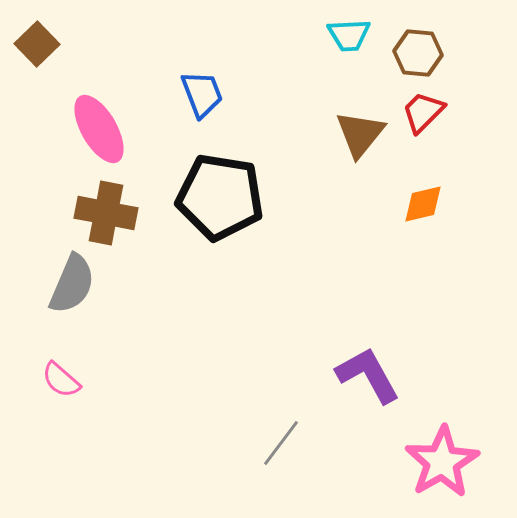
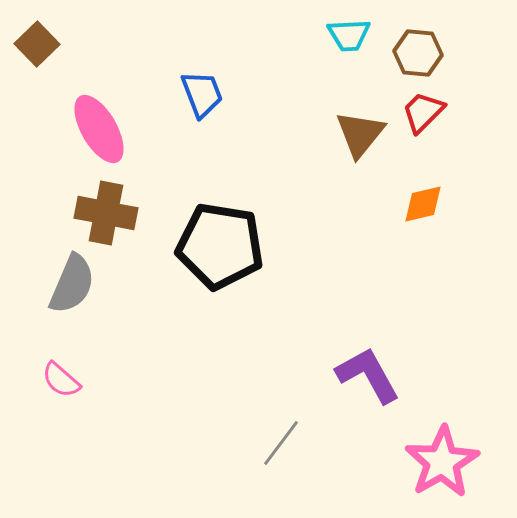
black pentagon: moved 49 px down
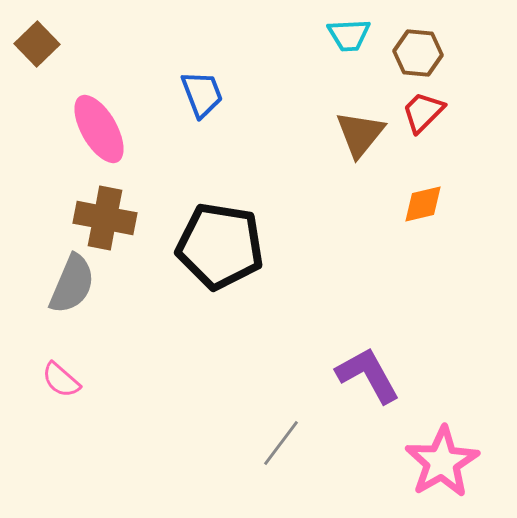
brown cross: moved 1 px left, 5 px down
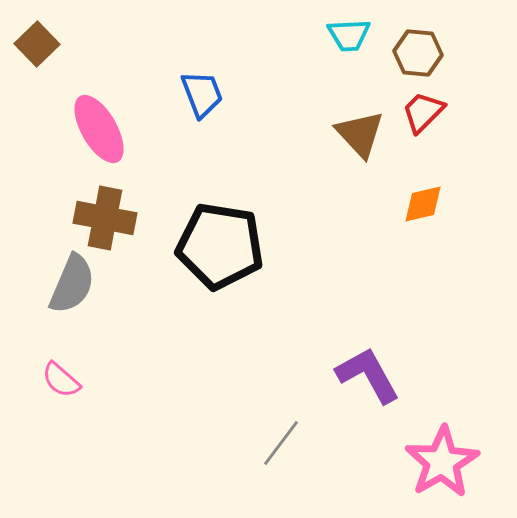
brown triangle: rotated 22 degrees counterclockwise
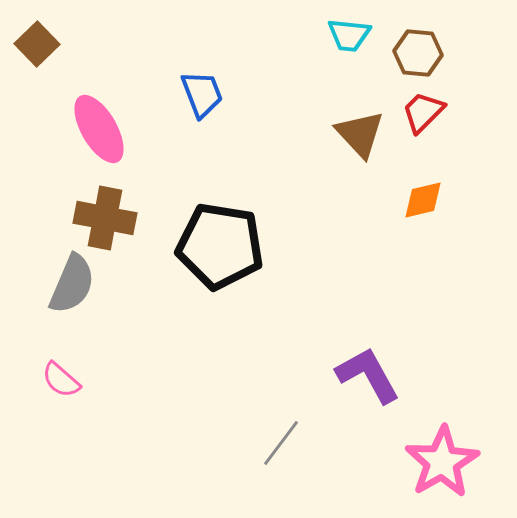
cyan trapezoid: rotated 9 degrees clockwise
orange diamond: moved 4 px up
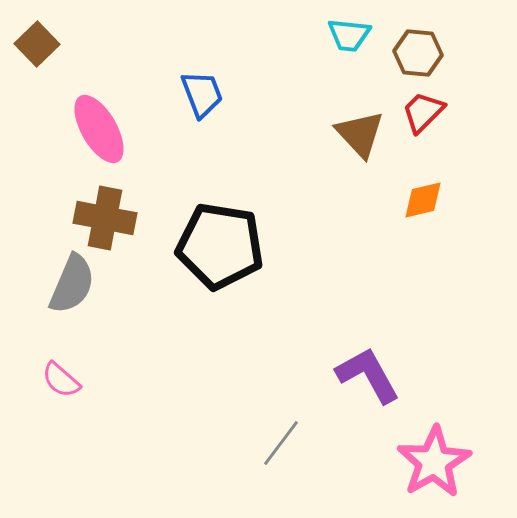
pink star: moved 8 px left
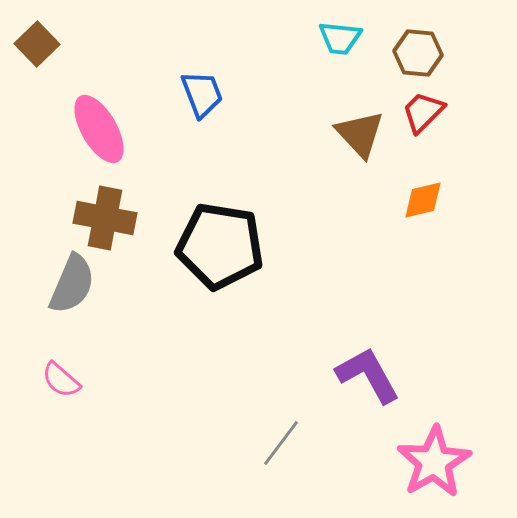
cyan trapezoid: moved 9 px left, 3 px down
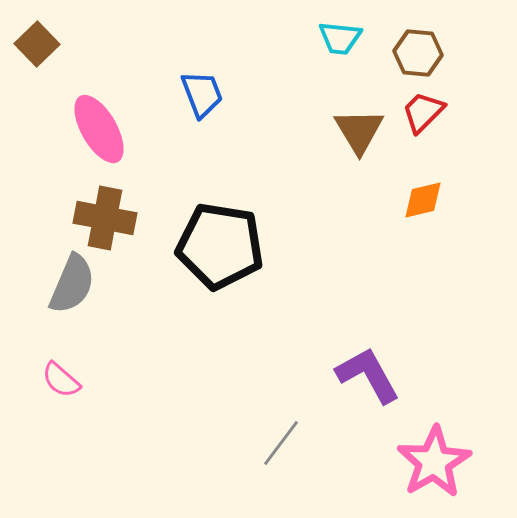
brown triangle: moved 1 px left, 3 px up; rotated 12 degrees clockwise
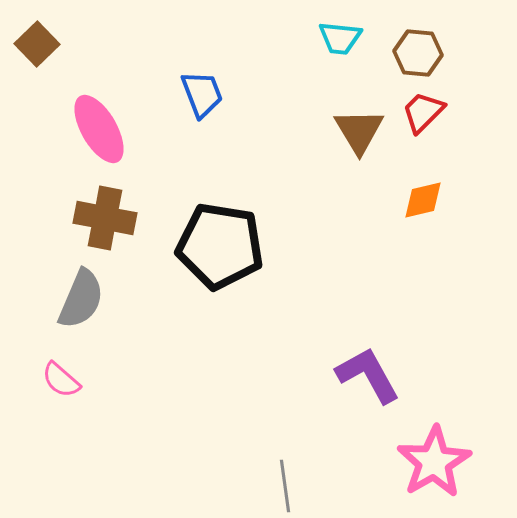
gray semicircle: moved 9 px right, 15 px down
gray line: moved 4 px right, 43 px down; rotated 45 degrees counterclockwise
